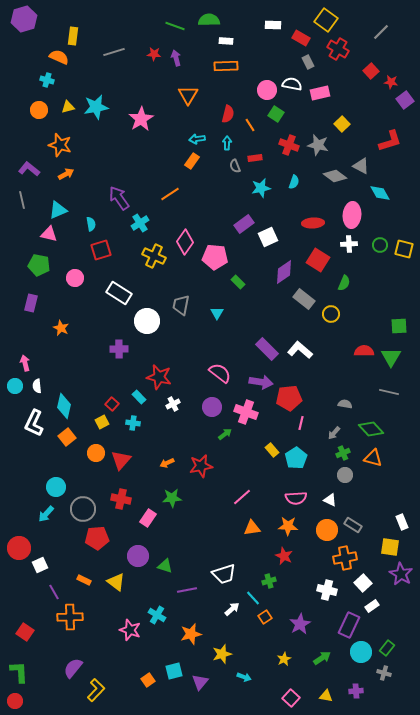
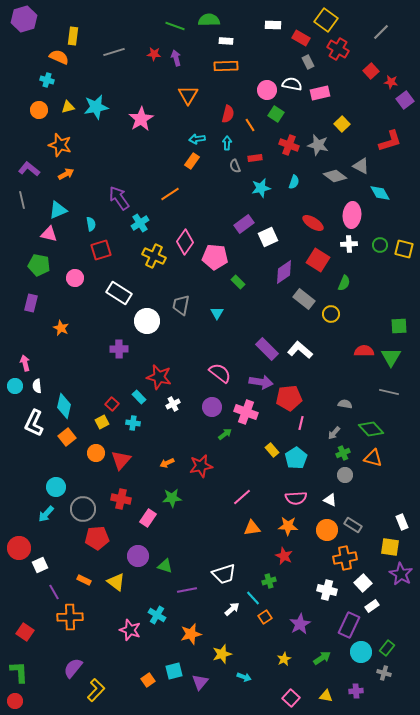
red ellipse at (313, 223): rotated 35 degrees clockwise
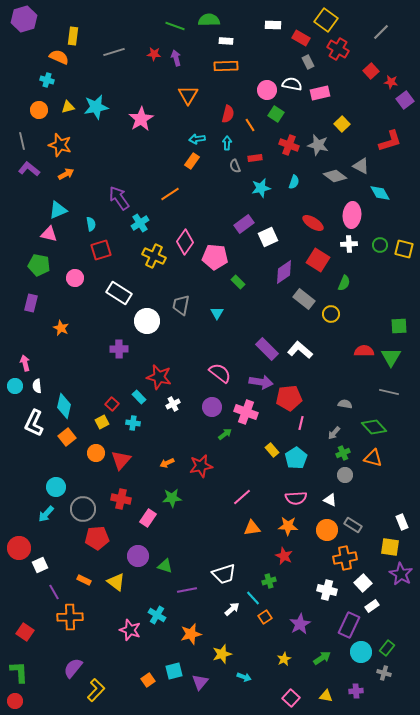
gray line at (22, 200): moved 59 px up
green diamond at (371, 429): moved 3 px right, 2 px up
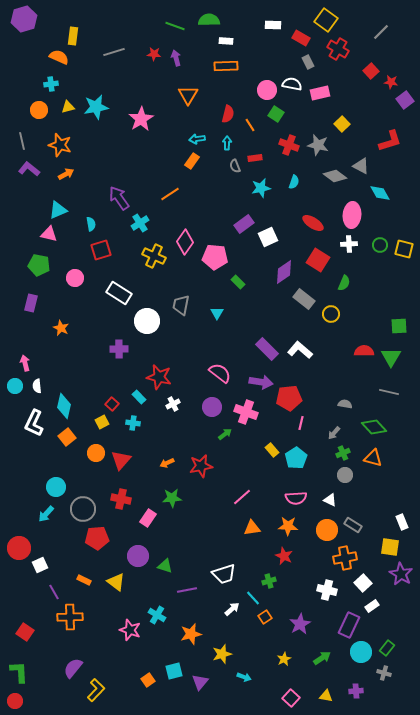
cyan cross at (47, 80): moved 4 px right, 4 px down; rotated 24 degrees counterclockwise
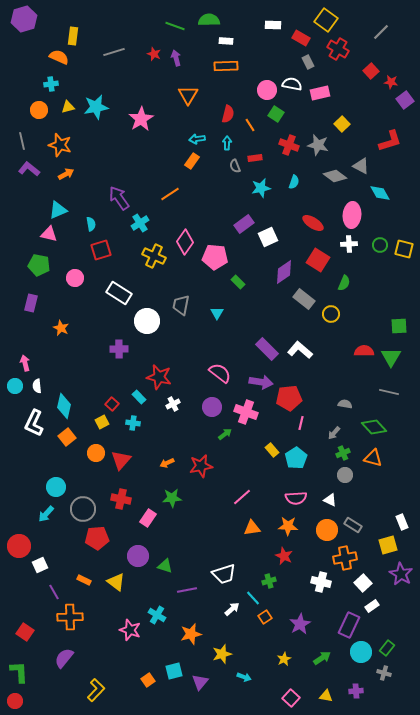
red star at (154, 54): rotated 16 degrees clockwise
yellow square at (390, 547): moved 2 px left, 2 px up; rotated 24 degrees counterclockwise
red circle at (19, 548): moved 2 px up
white cross at (327, 590): moved 6 px left, 8 px up
purple semicircle at (73, 668): moved 9 px left, 10 px up
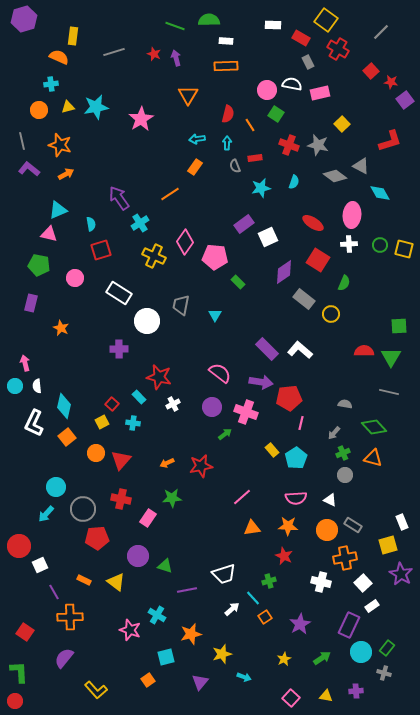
orange rectangle at (192, 161): moved 3 px right, 6 px down
cyan triangle at (217, 313): moved 2 px left, 2 px down
cyan square at (174, 671): moved 8 px left, 14 px up
yellow L-shape at (96, 690): rotated 95 degrees clockwise
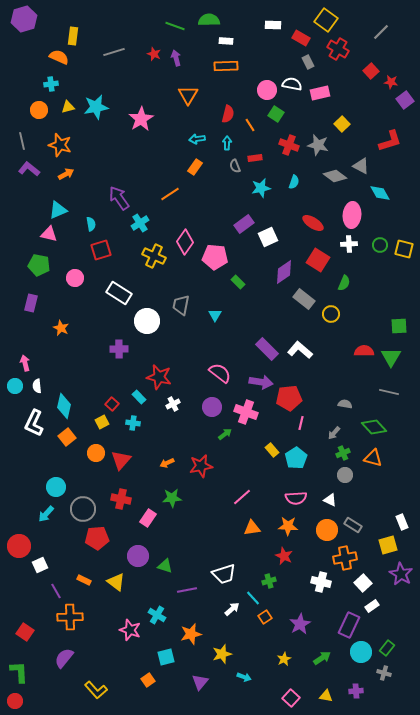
purple line at (54, 592): moved 2 px right, 1 px up
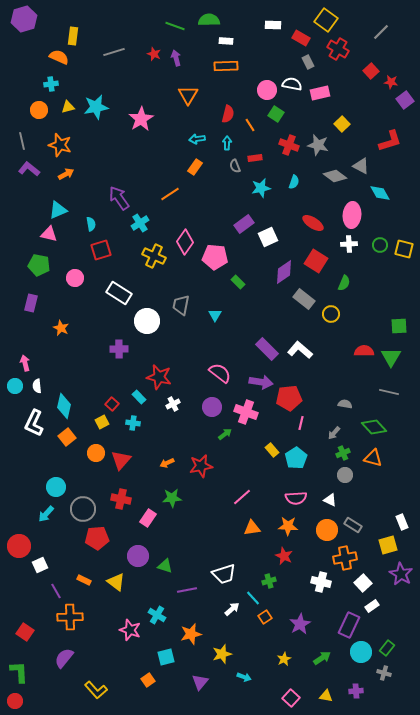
red square at (318, 260): moved 2 px left, 1 px down
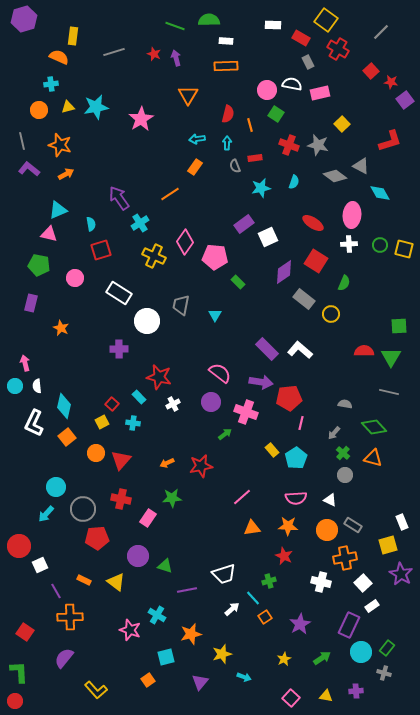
orange line at (250, 125): rotated 16 degrees clockwise
purple circle at (212, 407): moved 1 px left, 5 px up
green cross at (343, 453): rotated 24 degrees counterclockwise
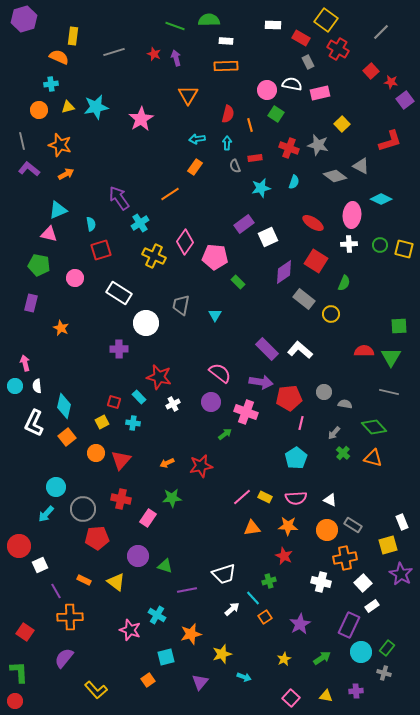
red cross at (289, 145): moved 3 px down
cyan diamond at (380, 193): moved 1 px right, 6 px down; rotated 35 degrees counterclockwise
white circle at (147, 321): moved 1 px left, 2 px down
red square at (112, 404): moved 2 px right, 2 px up; rotated 24 degrees counterclockwise
yellow rectangle at (272, 450): moved 7 px left, 47 px down; rotated 24 degrees counterclockwise
gray circle at (345, 475): moved 21 px left, 83 px up
